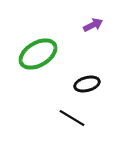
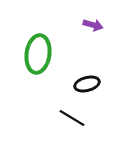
purple arrow: rotated 42 degrees clockwise
green ellipse: rotated 51 degrees counterclockwise
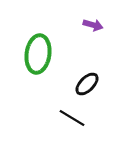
black ellipse: rotated 30 degrees counterclockwise
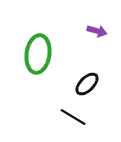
purple arrow: moved 4 px right, 6 px down
black line: moved 1 px right, 1 px up
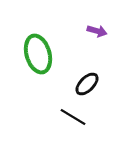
green ellipse: rotated 24 degrees counterclockwise
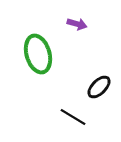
purple arrow: moved 20 px left, 7 px up
black ellipse: moved 12 px right, 3 px down
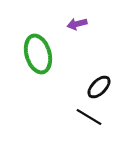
purple arrow: rotated 150 degrees clockwise
black line: moved 16 px right
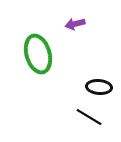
purple arrow: moved 2 px left
black ellipse: rotated 50 degrees clockwise
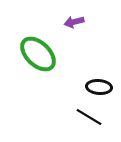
purple arrow: moved 1 px left, 2 px up
green ellipse: rotated 30 degrees counterclockwise
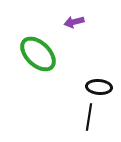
black line: rotated 68 degrees clockwise
